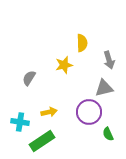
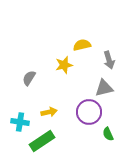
yellow semicircle: moved 2 px down; rotated 102 degrees counterclockwise
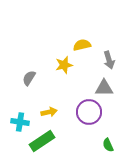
gray triangle: rotated 12 degrees clockwise
green semicircle: moved 11 px down
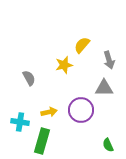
yellow semicircle: rotated 36 degrees counterclockwise
gray semicircle: rotated 119 degrees clockwise
purple circle: moved 8 px left, 2 px up
green rectangle: rotated 40 degrees counterclockwise
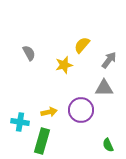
gray arrow: rotated 126 degrees counterclockwise
gray semicircle: moved 25 px up
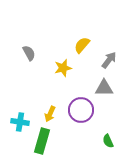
yellow star: moved 1 px left, 3 px down
yellow arrow: moved 1 px right, 2 px down; rotated 126 degrees clockwise
green semicircle: moved 4 px up
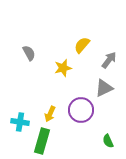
gray triangle: rotated 24 degrees counterclockwise
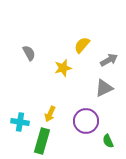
gray arrow: rotated 24 degrees clockwise
purple circle: moved 5 px right, 11 px down
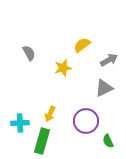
yellow semicircle: rotated 12 degrees clockwise
cyan cross: moved 1 px down; rotated 12 degrees counterclockwise
